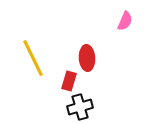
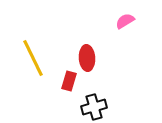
pink semicircle: rotated 144 degrees counterclockwise
black cross: moved 14 px right
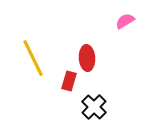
black cross: rotated 30 degrees counterclockwise
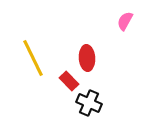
pink semicircle: rotated 30 degrees counterclockwise
red rectangle: rotated 60 degrees counterclockwise
black cross: moved 5 px left, 4 px up; rotated 20 degrees counterclockwise
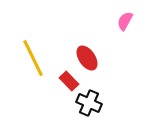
red ellipse: rotated 30 degrees counterclockwise
